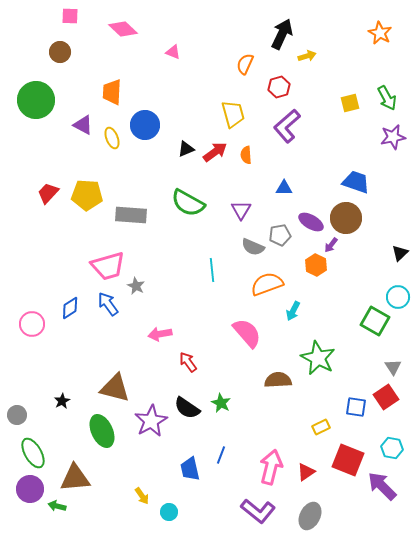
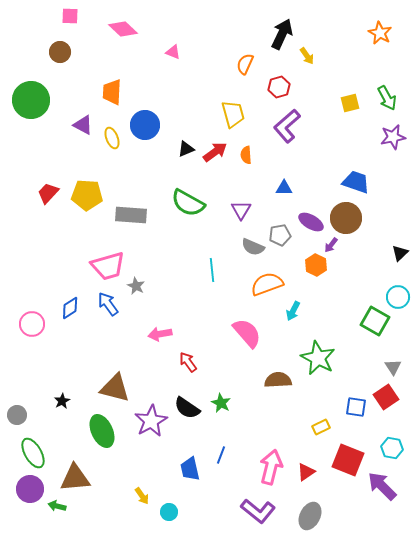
yellow arrow at (307, 56): rotated 72 degrees clockwise
green circle at (36, 100): moved 5 px left
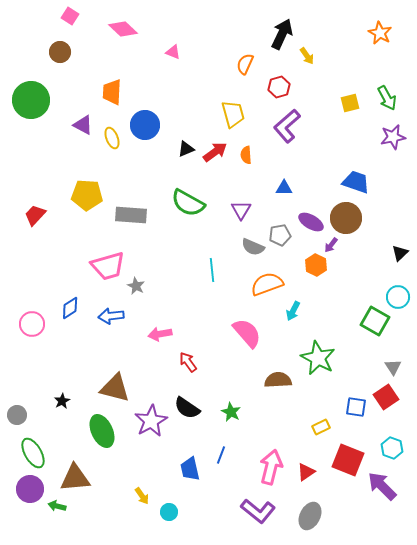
pink square at (70, 16): rotated 30 degrees clockwise
red trapezoid at (48, 193): moved 13 px left, 22 px down
blue arrow at (108, 304): moved 3 px right, 12 px down; rotated 60 degrees counterclockwise
green star at (221, 403): moved 10 px right, 9 px down
cyan hexagon at (392, 448): rotated 10 degrees clockwise
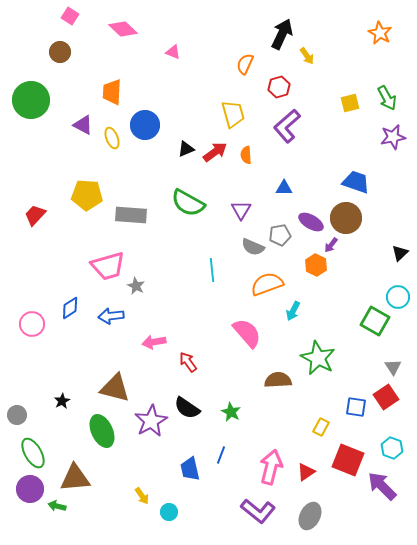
pink arrow at (160, 334): moved 6 px left, 8 px down
yellow rectangle at (321, 427): rotated 36 degrees counterclockwise
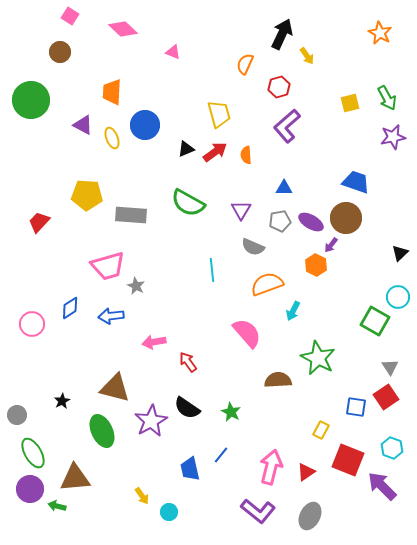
yellow trapezoid at (233, 114): moved 14 px left
red trapezoid at (35, 215): moved 4 px right, 7 px down
gray pentagon at (280, 235): moved 14 px up
gray triangle at (393, 367): moved 3 px left
yellow rectangle at (321, 427): moved 3 px down
blue line at (221, 455): rotated 18 degrees clockwise
